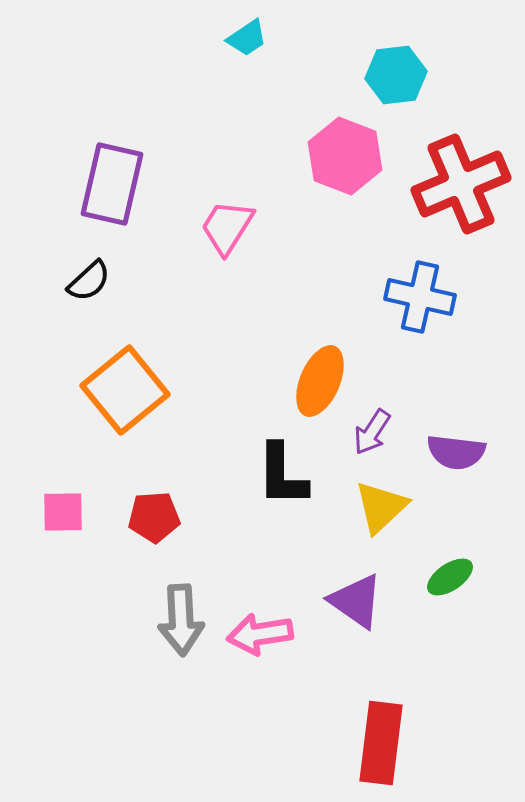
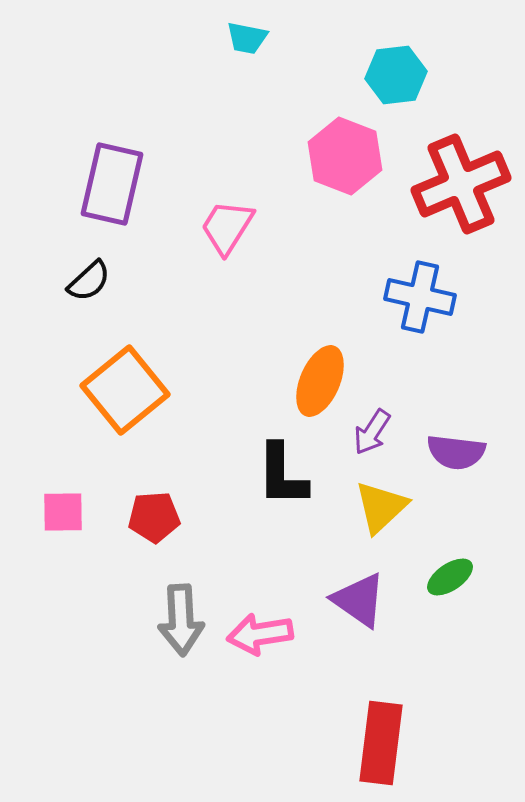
cyan trapezoid: rotated 45 degrees clockwise
purple triangle: moved 3 px right, 1 px up
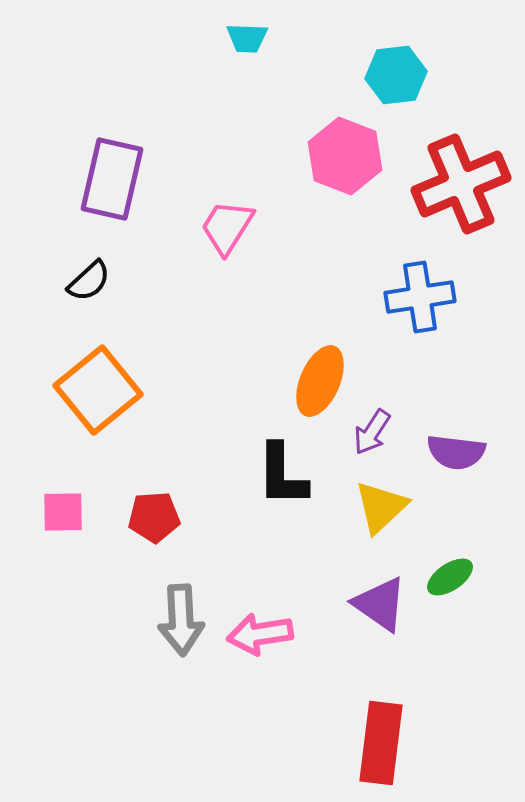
cyan trapezoid: rotated 9 degrees counterclockwise
purple rectangle: moved 5 px up
blue cross: rotated 22 degrees counterclockwise
orange square: moved 27 px left
purple triangle: moved 21 px right, 4 px down
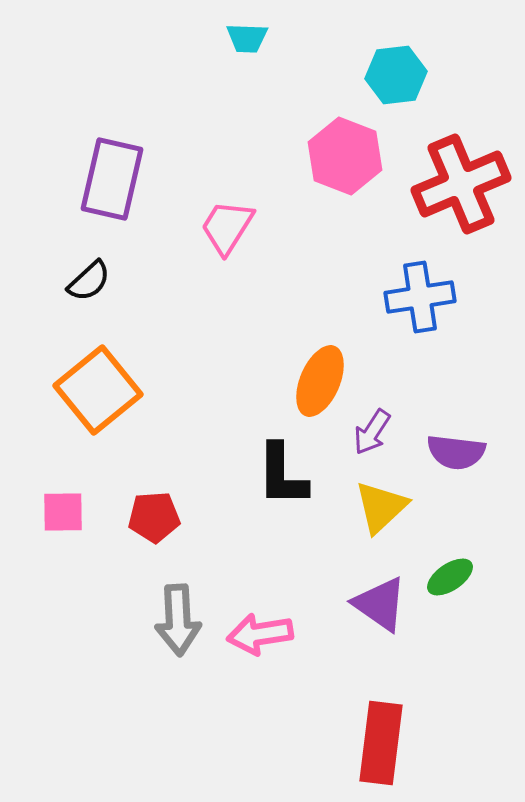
gray arrow: moved 3 px left
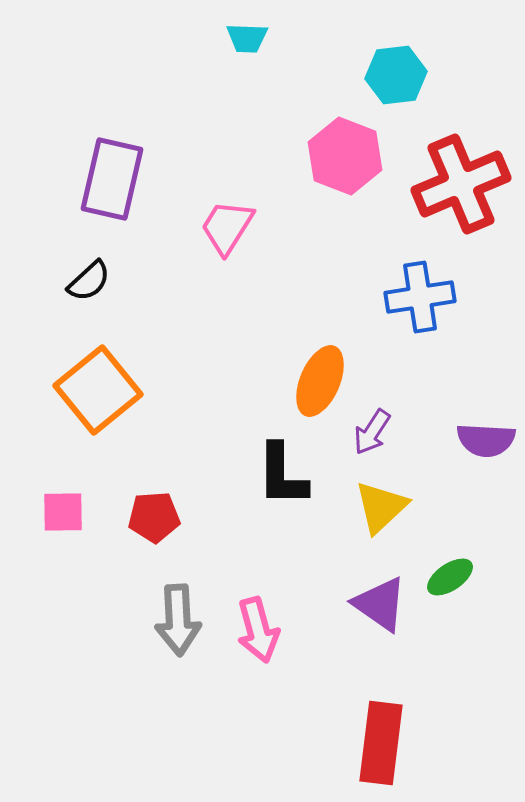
purple semicircle: moved 30 px right, 12 px up; rotated 4 degrees counterclockwise
pink arrow: moved 2 px left, 4 px up; rotated 96 degrees counterclockwise
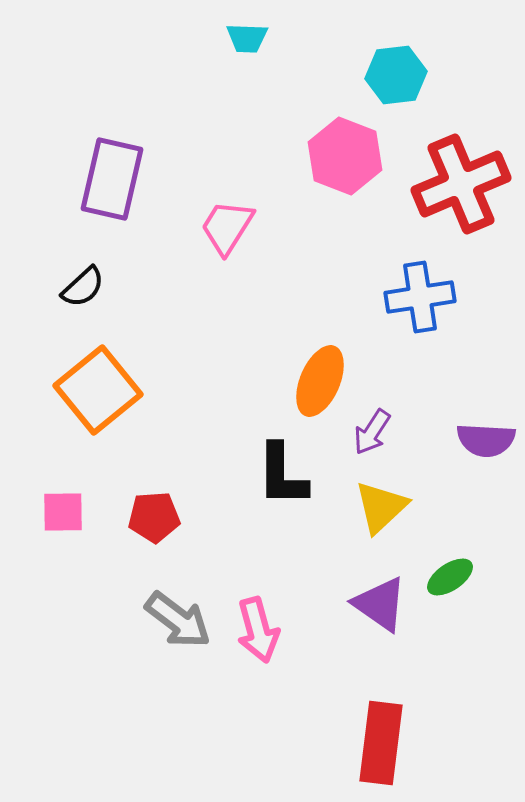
black semicircle: moved 6 px left, 6 px down
gray arrow: rotated 50 degrees counterclockwise
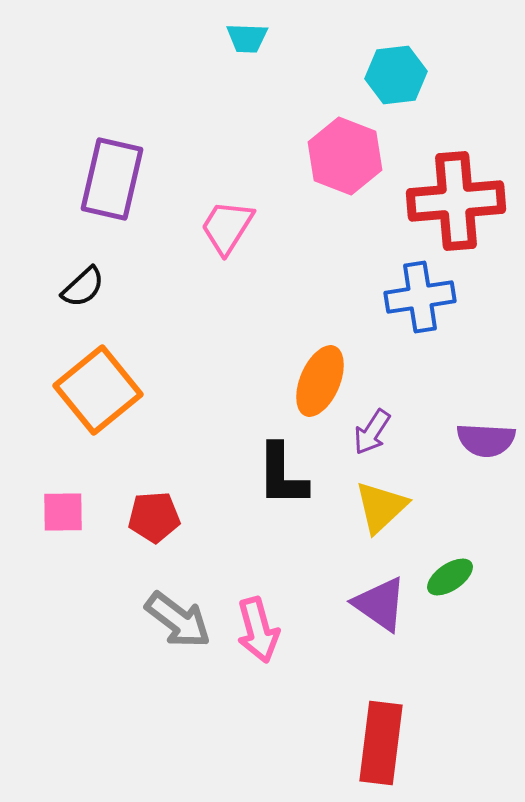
red cross: moved 5 px left, 17 px down; rotated 18 degrees clockwise
